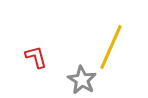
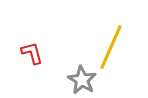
red L-shape: moved 4 px left, 4 px up
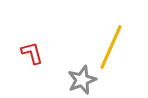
gray star: rotated 20 degrees clockwise
